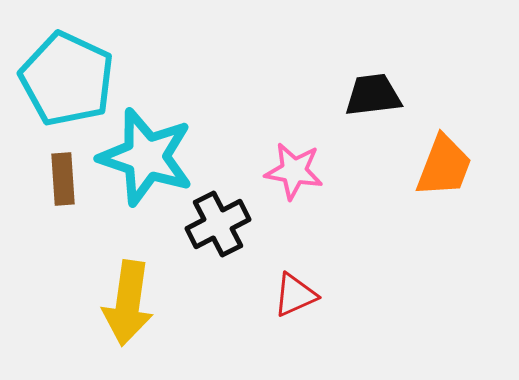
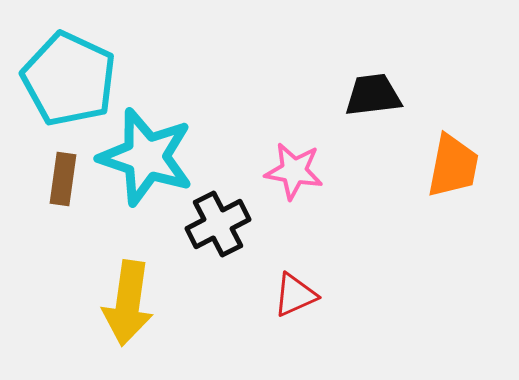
cyan pentagon: moved 2 px right
orange trapezoid: moved 9 px right; rotated 10 degrees counterclockwise
brown rectangle: rotated 12 degrees clockwise
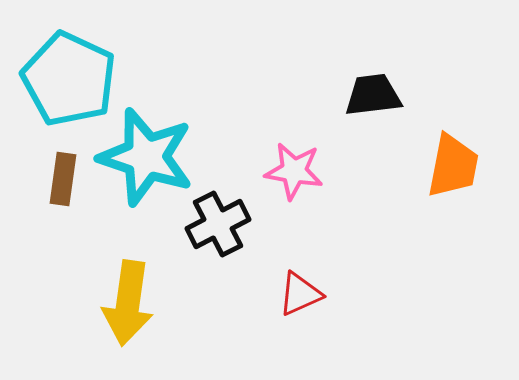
red triangle: moved 5 px right, 1 px up
